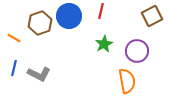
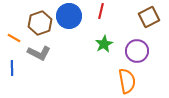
brown square: moved 3 px left, 1 px down
blue line: moved 2 px left; rotated 14 degrees counterclockwise
gray L-shape: moved 21 px up
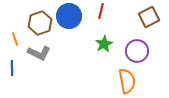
orange line: moved 1 px right, 1 px down; rotated 40 degrees clockwise
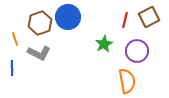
red line: moved 24 px right, 9 px down
blue circle: moved 1 px left, 1 px down
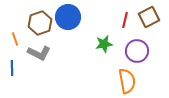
green star: rotated 18 degrees clockwise
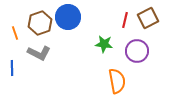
brown square: moved 1 px left, 1 px down
orange line: moved 6 px up
green star: rotated 18 degrees clockwise
orange semicircle: moved 10 px left
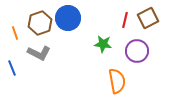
blue circle: moved 1 px down
green star: moved 1 px left
blue line: rotated 21 degrees counterclockwise
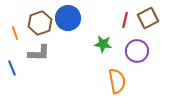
gray L-shape: rotated 25 degrees counterclockwise
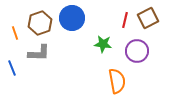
blue circle: moved 4 px right
